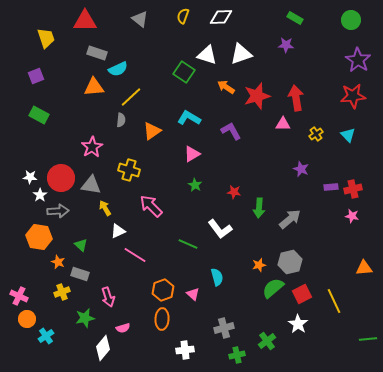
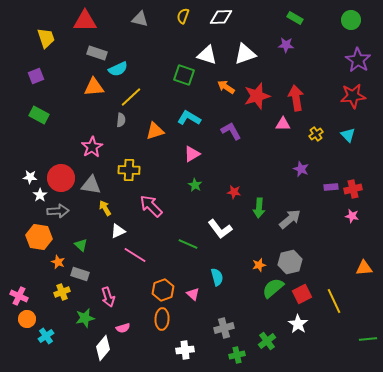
gray triangle at (140, 19): rotated 24 degrees counterclockwise
white triangle at (241, 54): moved 4 px right
green square at (184, 72): moved 3 px down; rotated 15 degrees counterclockwise
orange triangle at (152, 131): moved 3 px right; rotated 18 degrees clockwise
yellow cross at (129, 170): rotated 15 degrees counterclockwise
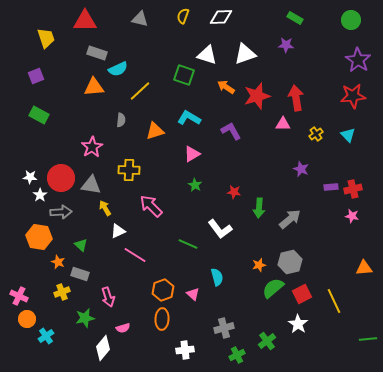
yellow line at (131, 97): moved 9 px right, 6 px up
gray arrow at (58, 211): moved 3 px right, 1 px down
green cross at (237, 355): rotated 14 degrees counterclockwise
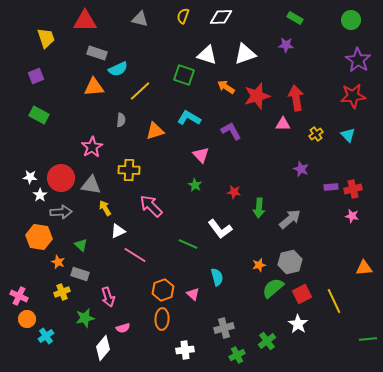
pink triangle at (192, 154): moved 9 px right, 1 px down; rotated 42 degrees counterclockwise
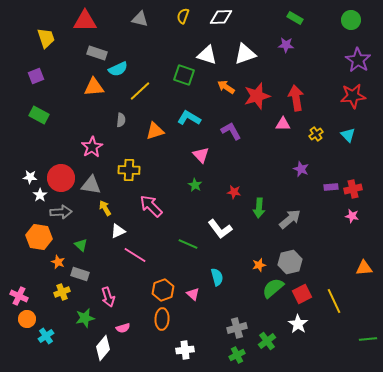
gray cross at (224, 328): moved 13 px right
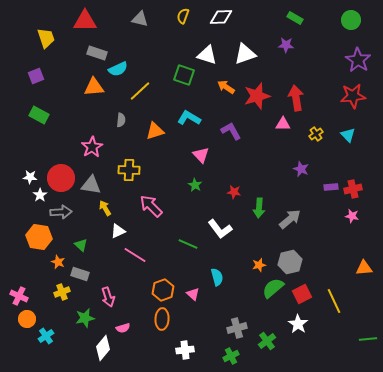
green cross at (237, 355): moved 6 px left, 1 px down
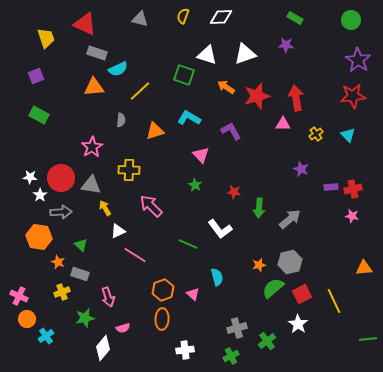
red triangle at (85, 21): moved 3 px down; rotated 25 degrees clockwise
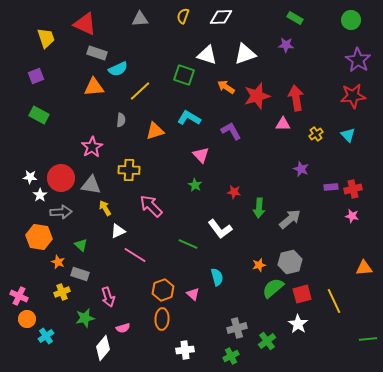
gray triangle at (140, 19): rotated 18 degrees counterclockwise
red square at (302, 294): rotated 12 degrees clockwise
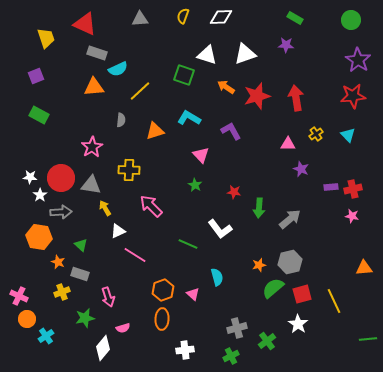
pink triangle at (283, 124): moved 5 px right, 20 px down
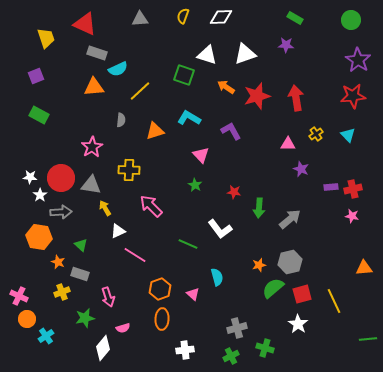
orange hexagon at (163, 290): moved 3 px left, 1 px up
green cross at (267, 341): moved 2 px left, 7 px down; rotated 36 degrees counterclockwise
